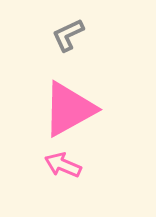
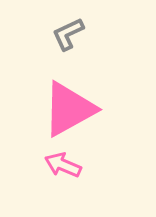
gray L-shape: moved 1 px up
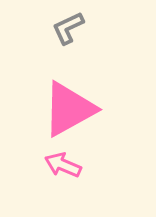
gray L-shape: moved 6 px up
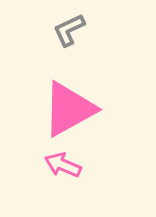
gray L-shape: moved 1 px right, 2 px down
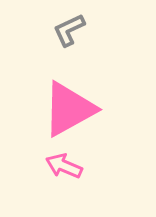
pink arrow: moved 1 px right, 1 px down
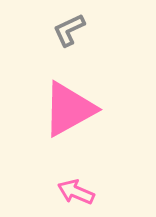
pink arrow: moved 12 px right, 26 px down
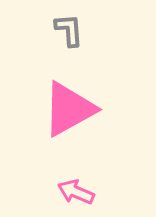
gray L-shape: rotated 111 degrees clockwise
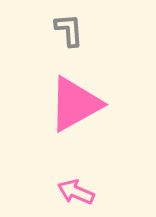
pink triangle: moved 6 px right, 5 px up
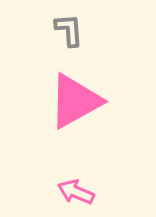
pink triangle: moved 3 px up
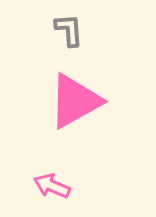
pink arrow: moved 24 px left, 6 px up
